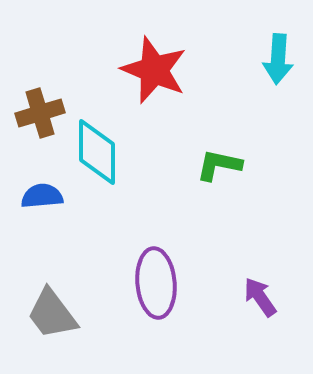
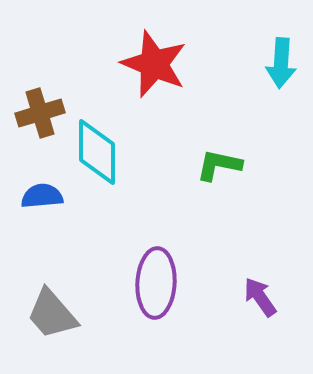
cyan arrow: moved 3 px right, 4 px down
red star: moved 6 px up
purple ellipse: rotated 8 degrees clockwise
gray trapezoid: rotated 4 degrees counterclockwise
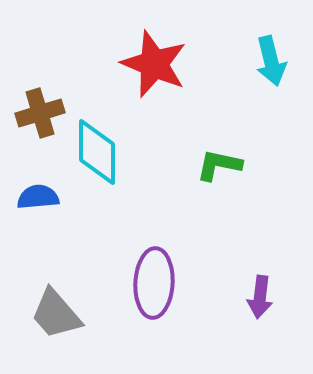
cyan arrow: moved 10 px left, 2 px up; rotated 18 degrees counterclockwise
blue semicircle: moved 4 px left, 1 px down
purple ellipse: moved 2 px left
purple arrow: rotated 138 degrees counterclockwise
gray trapezoid: moved 4 px right
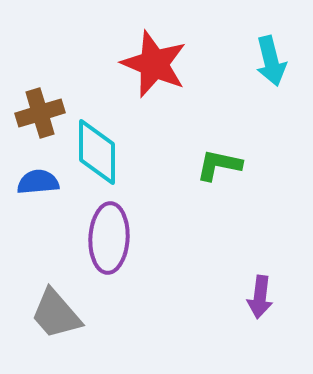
blue semicircle: moved 15 px up
purple ellipse: moved 45 px left, 45 px up
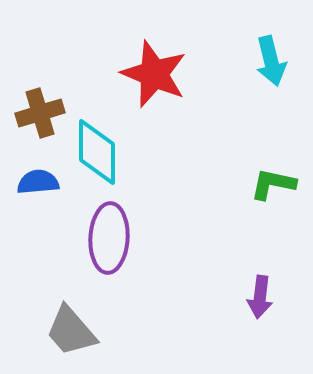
red star: moved 10 px down
green L-shape: moved 54 px right, 19 px down
gray trapezoid: moved 15 px right, 17 px down
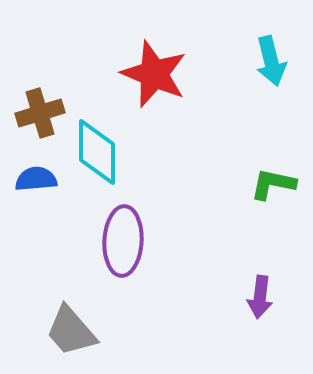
blue semicircle: moved 2 px left, 3 px up
purple ellipse: moved 14 px right, 3 px down
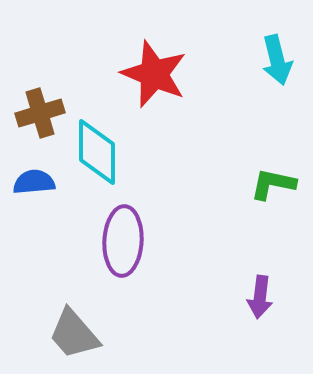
cyan arrow: moved 6 px right, 1 px up
blue semicircle: moved 2 px left, 3 px down
gray trapezoid: moved 3 px right, 3 px down
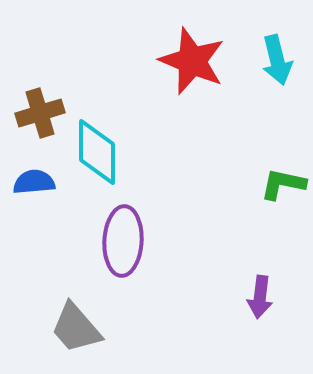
red star: moved 38 px right, 13 px up
green L-shape: moved 10 px right
gray trapezoid: moved 2 px right, 6 px up
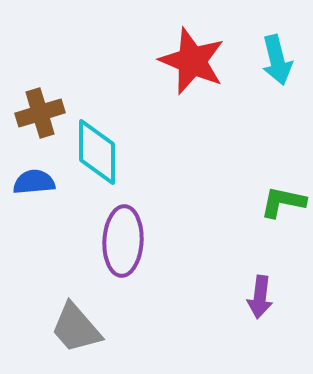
green L-shape: moved 18 px down
